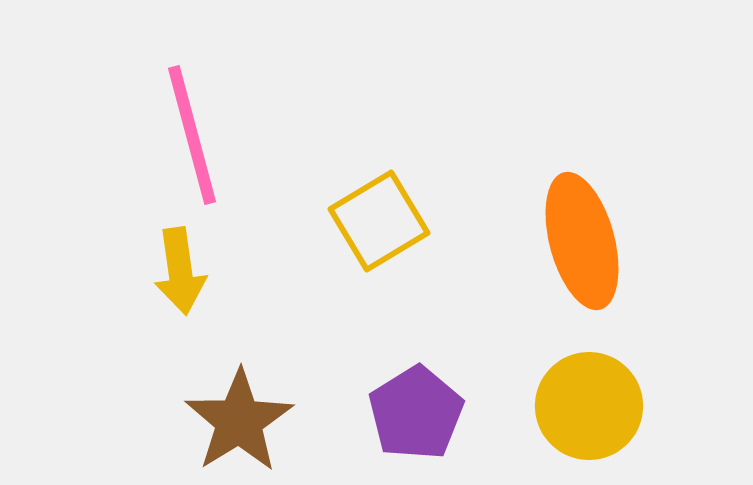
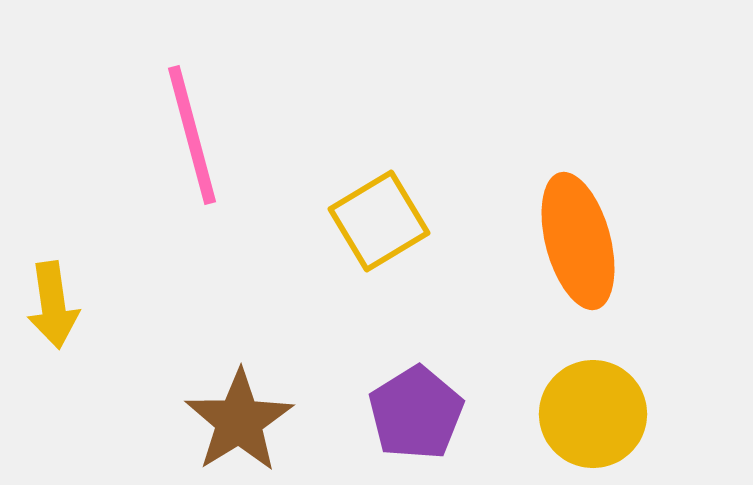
orange ellipse: moved 4 px left
yellow arrow: moved 127 px left, 34 px down
yellow circle: moved 4 px right, 8 px down
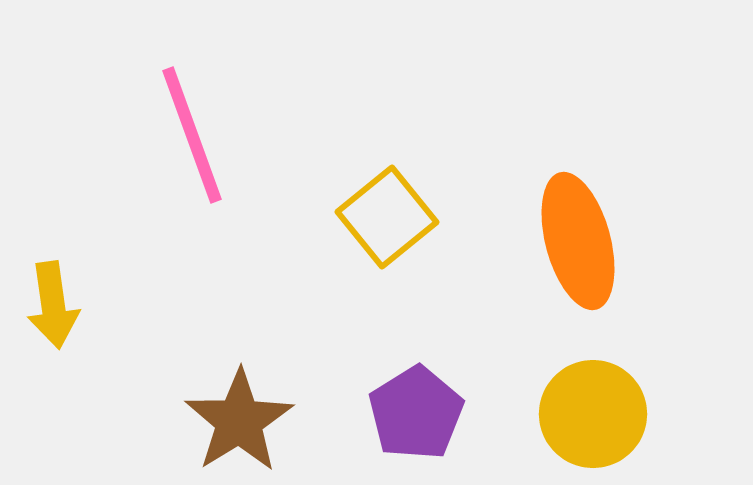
pink line: rotated 5 degrees counterclockwise
yellow square: moved 8 px right, 4 px up; rotated 8 degrees counterclockwise
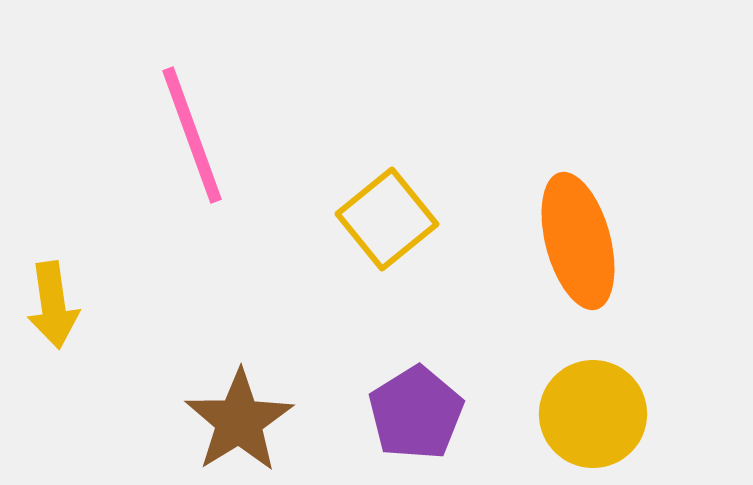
yellow square: moved 2 px down
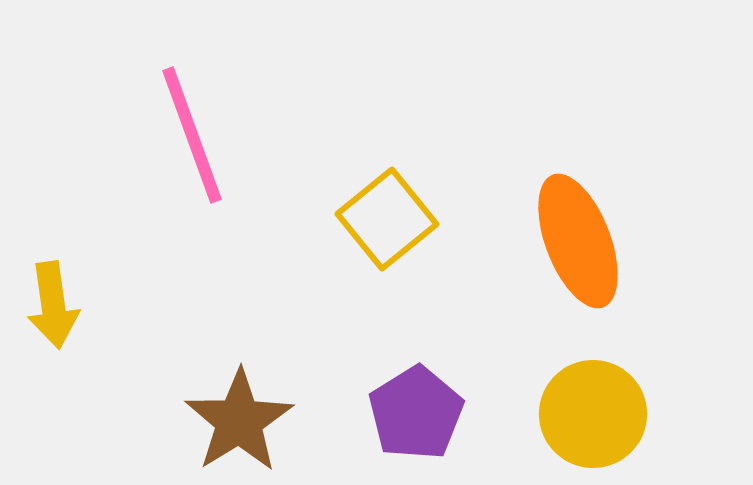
orange ellipse: rotated 6 degrees counterclockwise
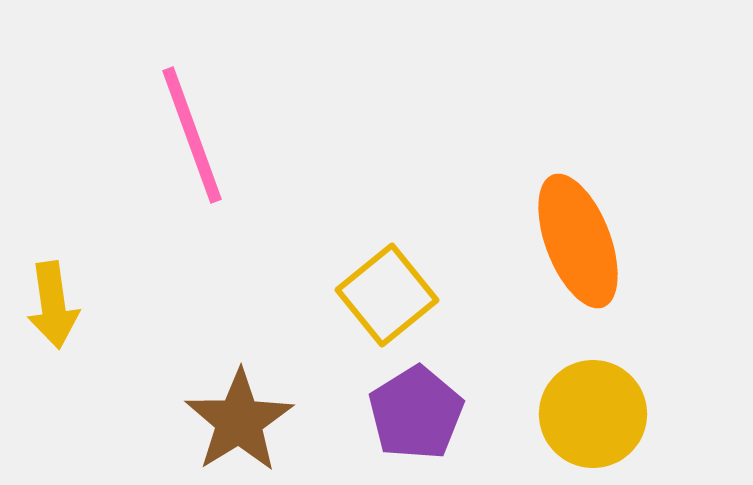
yellow square: moved 76 px down
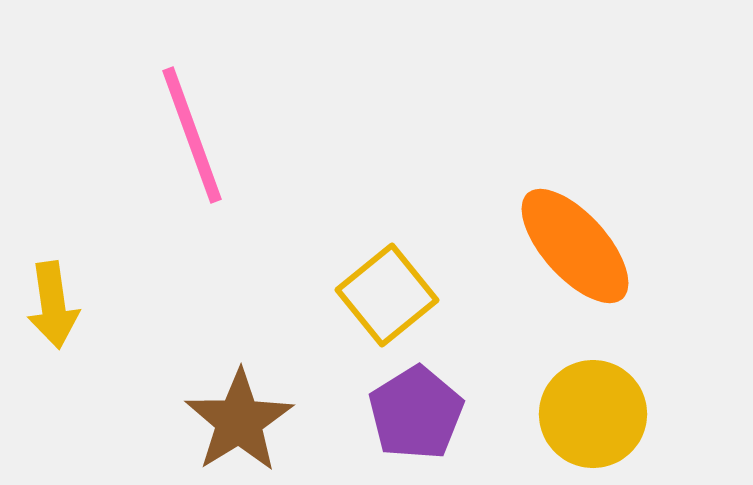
orange ellipse: moved 3 px left, 5 px down; rotated 21 degrees counterclockwise
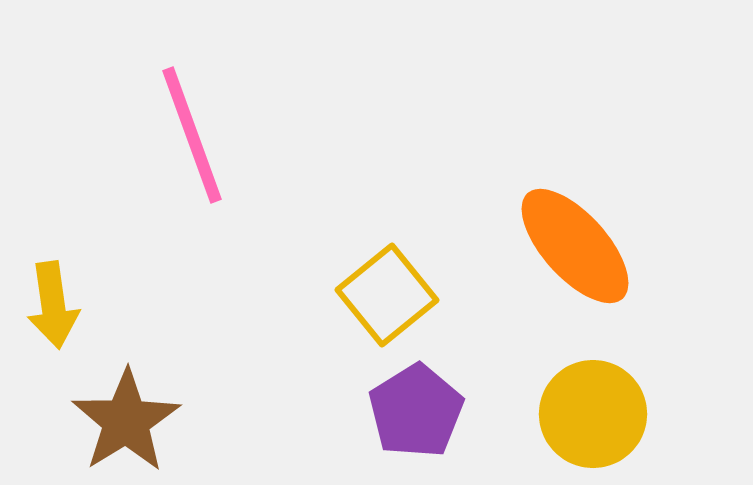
purple pentagon: moved 2 px up
brown star: moved 113 px left
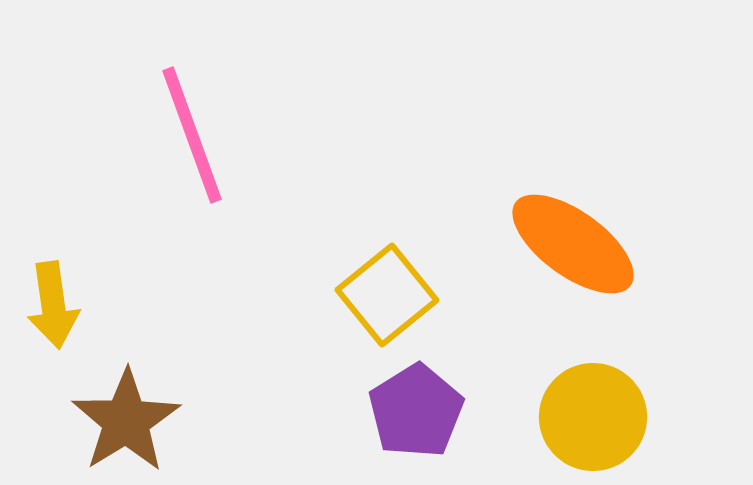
orange ellipse: moved 2 px left, 2 px up; rotated 12 degrees counterclockwise
yellow circle: moved 3 px down
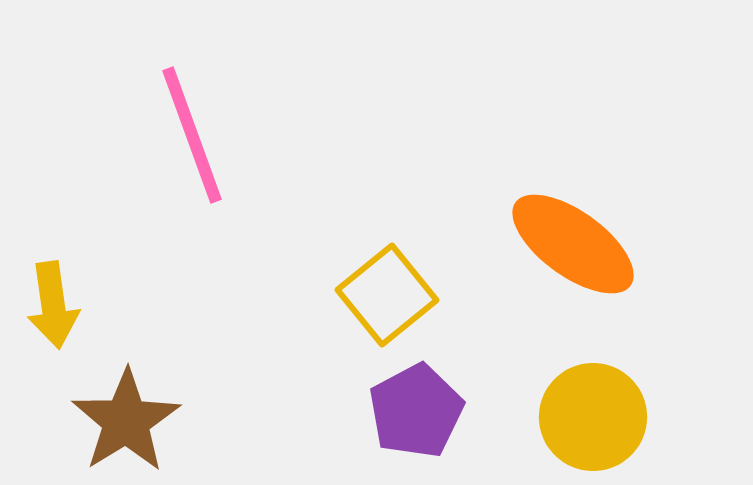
purple pentagon: rotated 4 degrees clockwise
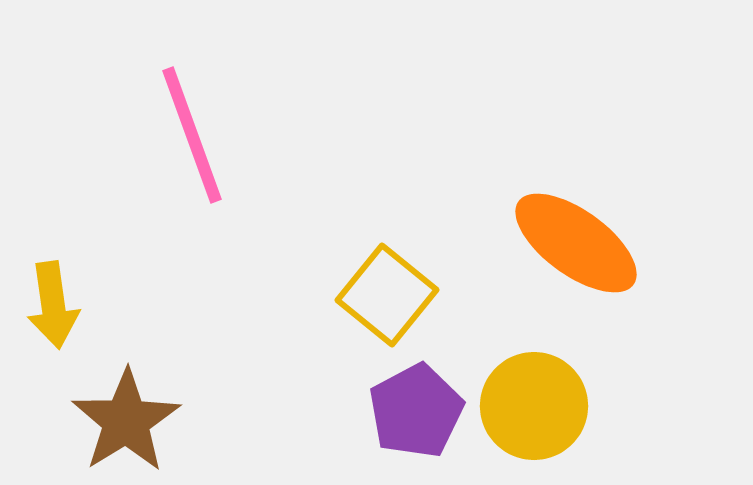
orange ellipse: moved 3 px right, 1 px up
yellow square: rotated 12 degrees counterclockwise
yellow circle: moved 59 px left, 11 px up
